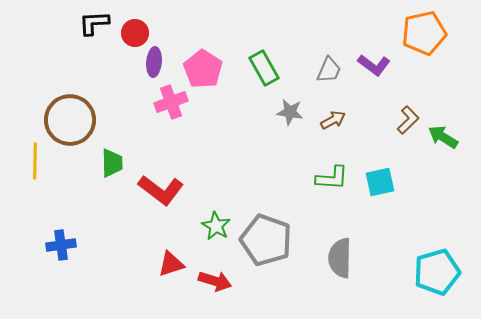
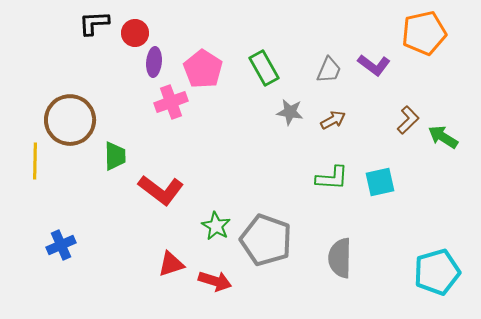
green trapezoid: moved 3 px right, 7 px up
blue cross: rotated 16 degrees counterclockwise
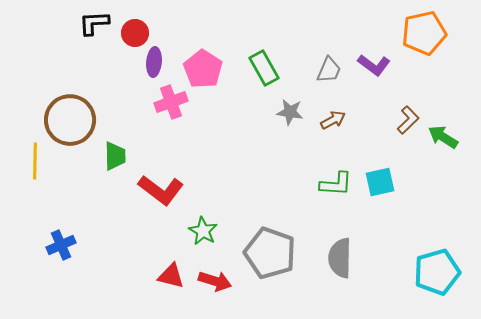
green L-shape: moved 4 px right, 6 px down
green star: moved 13 px left, 5 px down
gray pentagon: moved 4 px right, 13 px down
red triangle: moved 12 px down; rotated 32 degrees clockwise
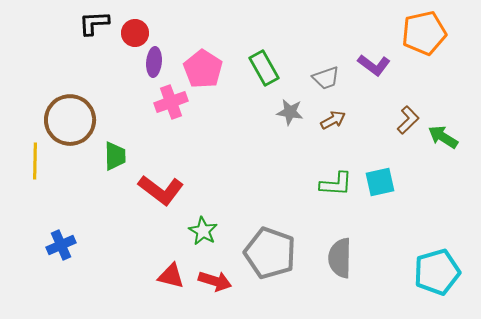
gray trapezoid: moved 3 px left, 8 px down; rotated 48 degrees clockwise
